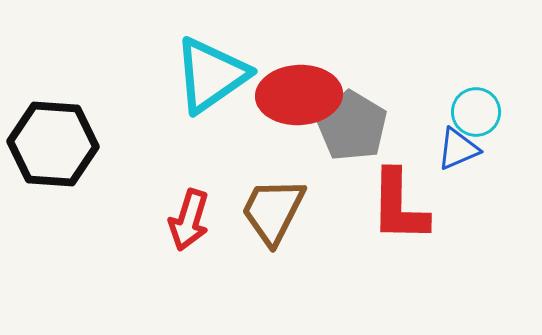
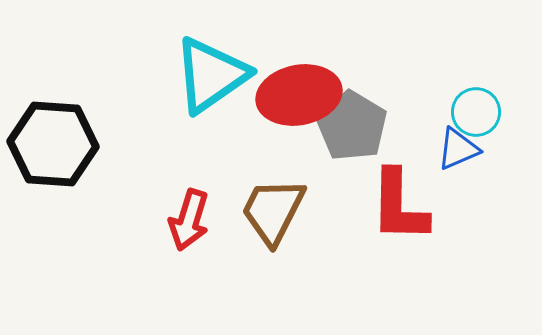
red ellipse: rotated 8 degrees counterclockwise
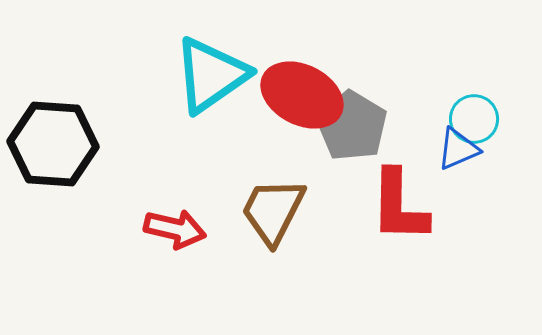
red ellipse: moved 3 px right; rotated 38 degrees clockwise
cyan circle: moved 2 px left, 7 px down
red arrow: moved 14 px left, 9 px down; rotated 94 degrees counterclockwise
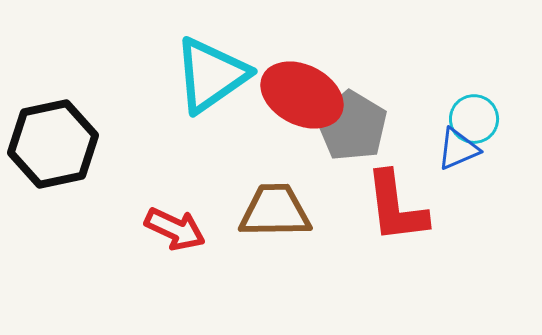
black hexagon: rotated 16 degrees counterclockwise
red L-shape: moved 3 px left, 1 px down; rotated 8 degrees counterclockwise
brown trapezoid: moved 2 px right; rotated 62 degrees clockwise
red arrow: rotated 12 degrees clockwise
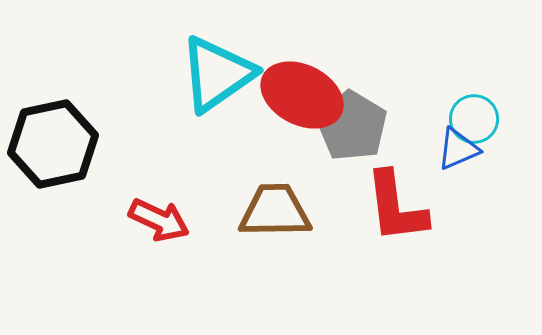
cyan triangle: moved 6 px right, 1 px up
red arrow: moved 16 px left, 9 px up
